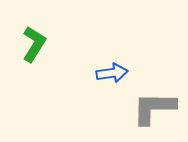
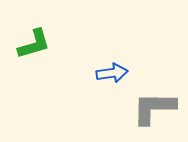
green L-shape: rotated 42 degrees clockwise
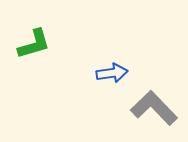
gray L-shape: rotated 45 degrees clockwise
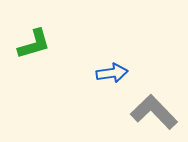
gray L-shape: moved 4 px down
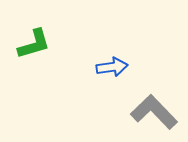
blue arrow: moved 6 px up
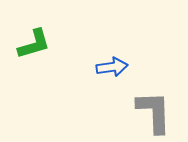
gray L-shape: rotated 42 degrees clockwise
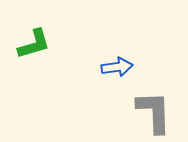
blue arrow: moved 5 px right
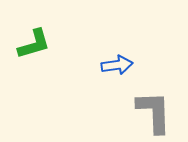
blue arrow: moved 2 px up
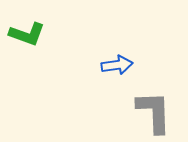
green L-shape: moved 7 px left, 10 px up; rotated 36 degrees clockwise
